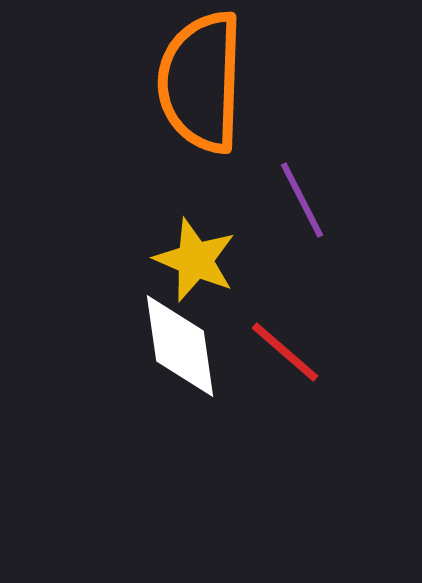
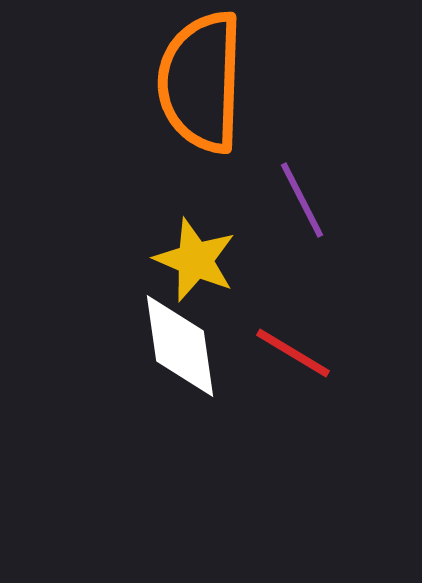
red line: moved 8 px right, 1 px down; rotated 10 degrees counterclockwise
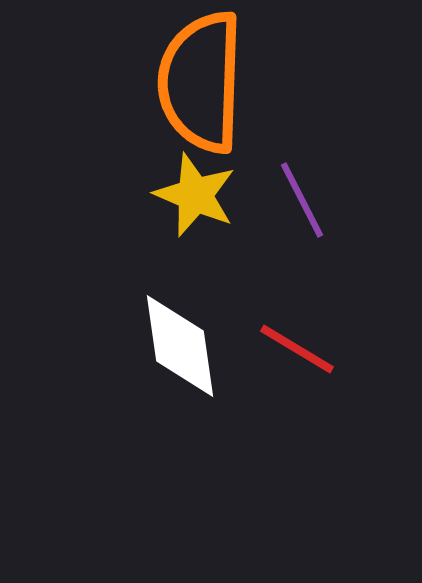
yellow star: moved 65 px up
red line: moved 4 px right, 4 px up
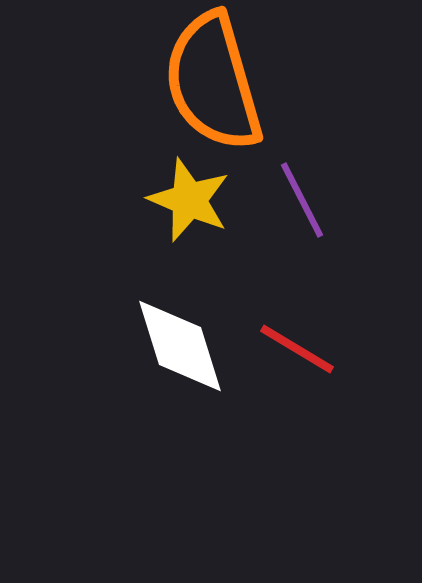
orange semicircle: moved 12 px right; rotated 18 degrees counterclockwise
yellow star: moved 6 px left, 5 px down
white diamond: rotated 9 degrees counterclockwise
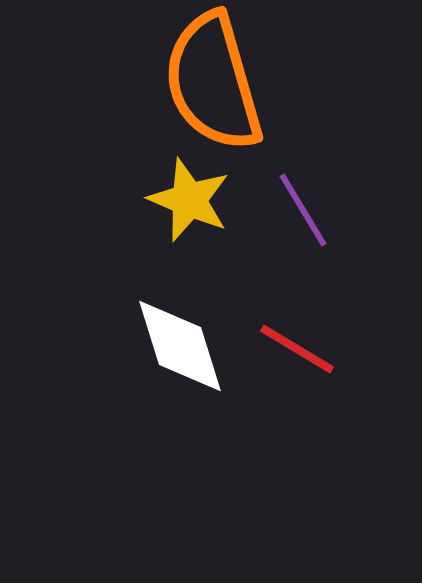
purple line: moved 1 px right, 10 px down; rotated 4 degrees counterclockwise
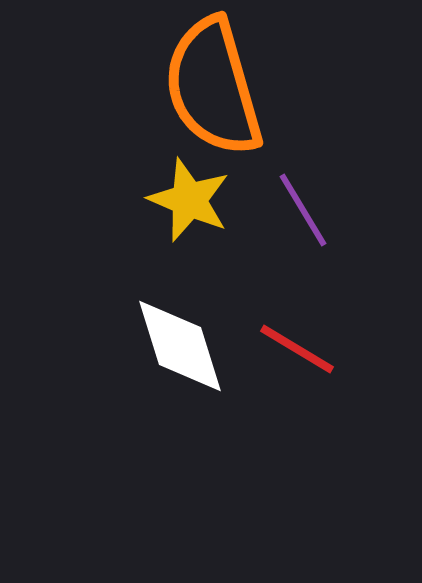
orange semicircle: moved 5 px down
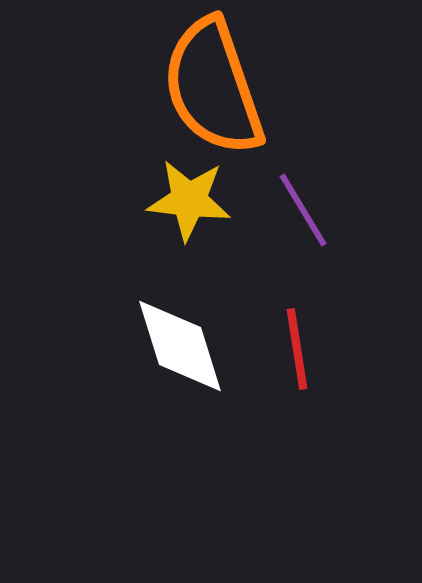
orange semicircle: rotated 3 degrees counterclockwise
yellow star: rotated 16 degrees counterclockwise
red line: rotated 50 degrees clockwise
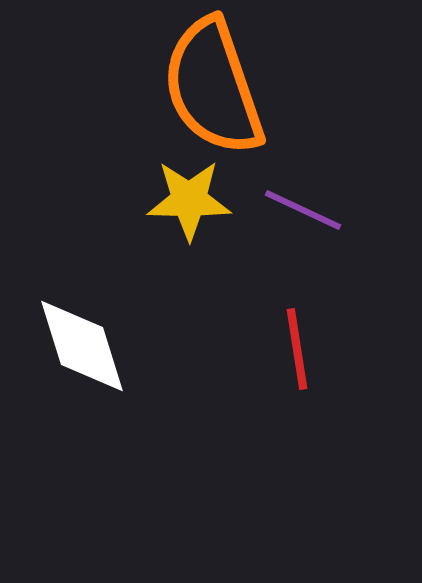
yellow star: rotated 6 degrees counterclockwise
purple line: rotated 34 degrees counterclockwise
white diamond: moved 98 px left
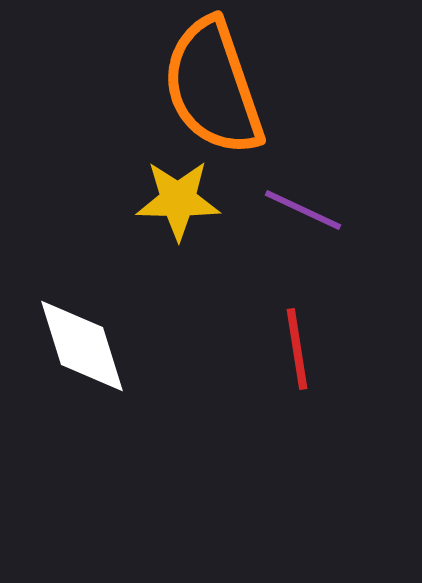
yellow star: moved 11 px left
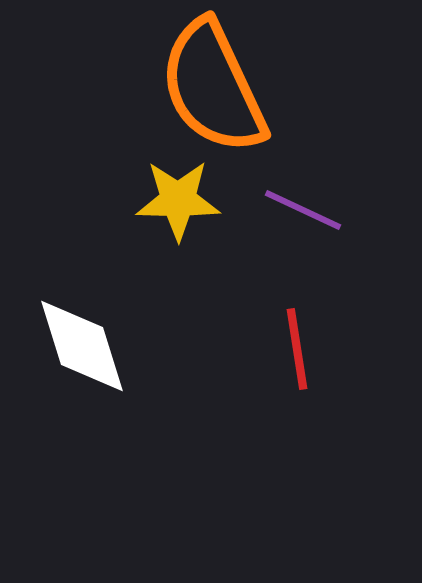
orange semicircle: rotated 6 degrees counterclockwise
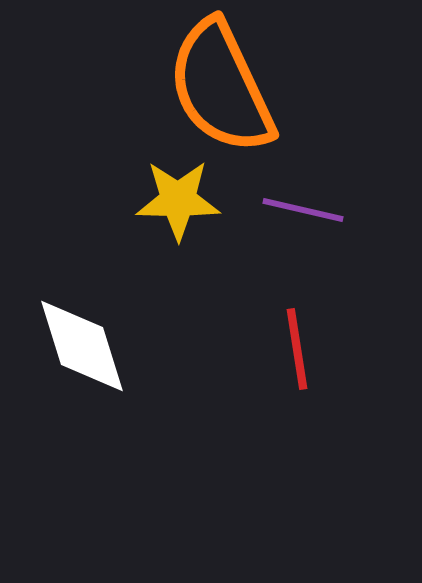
orange semicircle: moved 8 px right
purple line: rotated 12 degrees counterclockwise
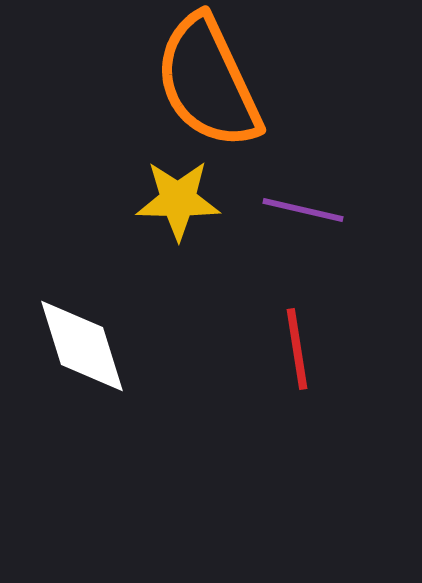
orange semicircle: moved 13 px left, 5 px up
